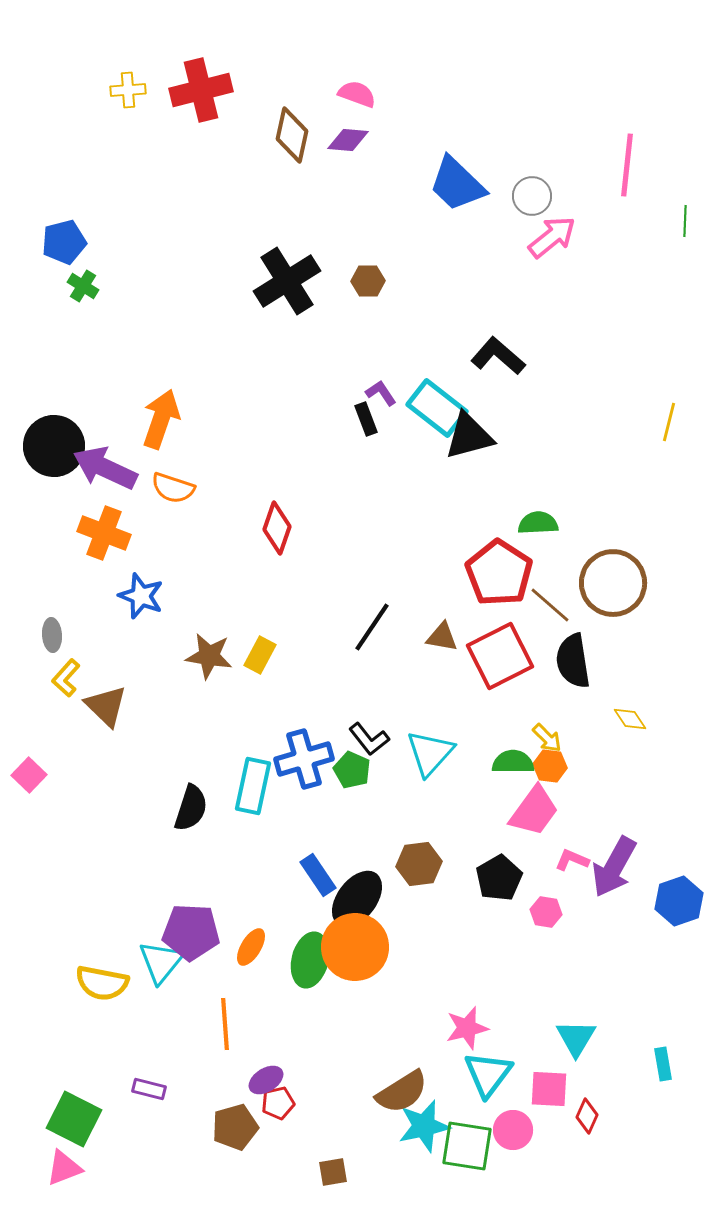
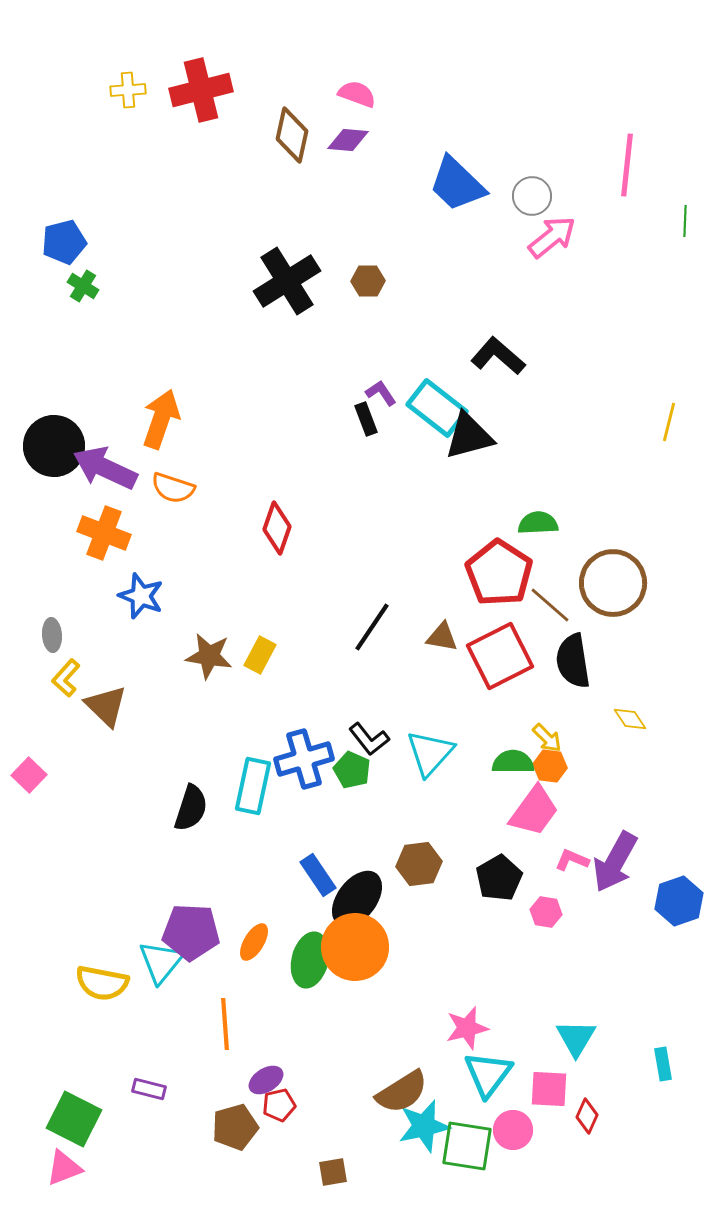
purple arrow at (614, 867): moved 1 px right, 5 px up
orange ellipse at (251, 947): moved 3 px right, 5 px up
red pentagon at (278, 1103): moved 1 px right, 2 px down
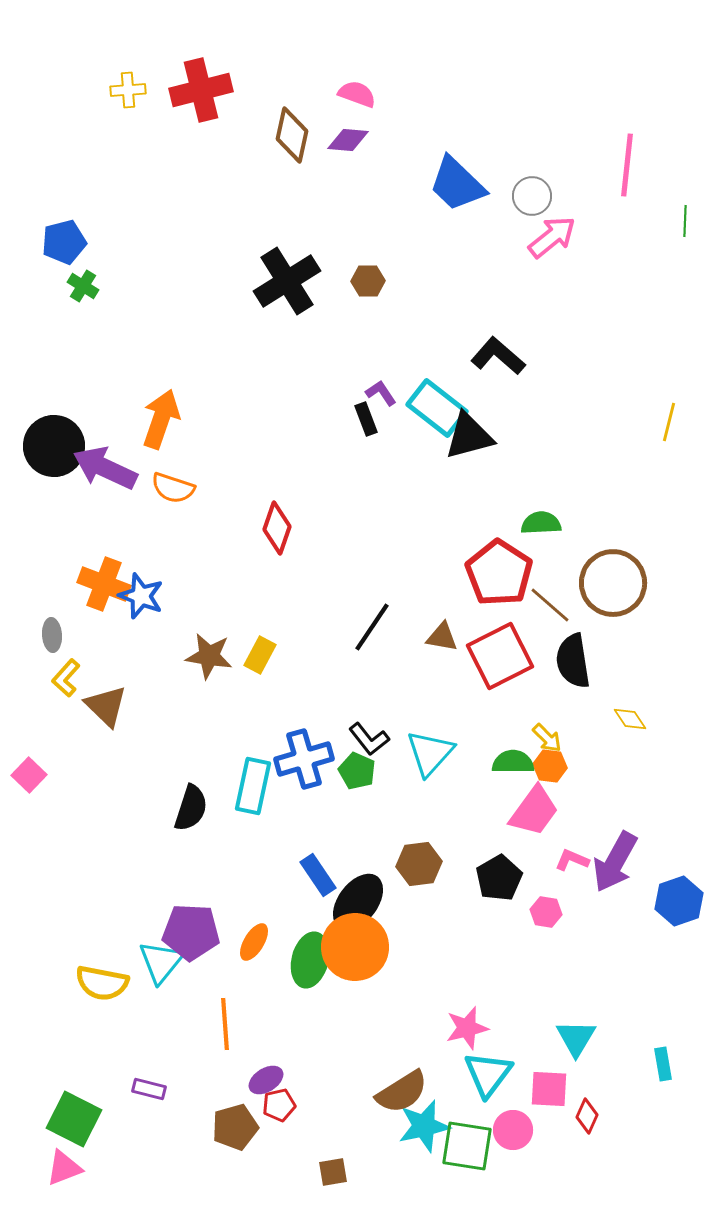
green semicircle at (538, 523): moved 3 px right
orange cross at (104, 533): moved 51 px down
green pentagon at (352, 770): moved 5 px right, 1 px down
black ellipse at (357, 899): moved 1 px right, 3 px down
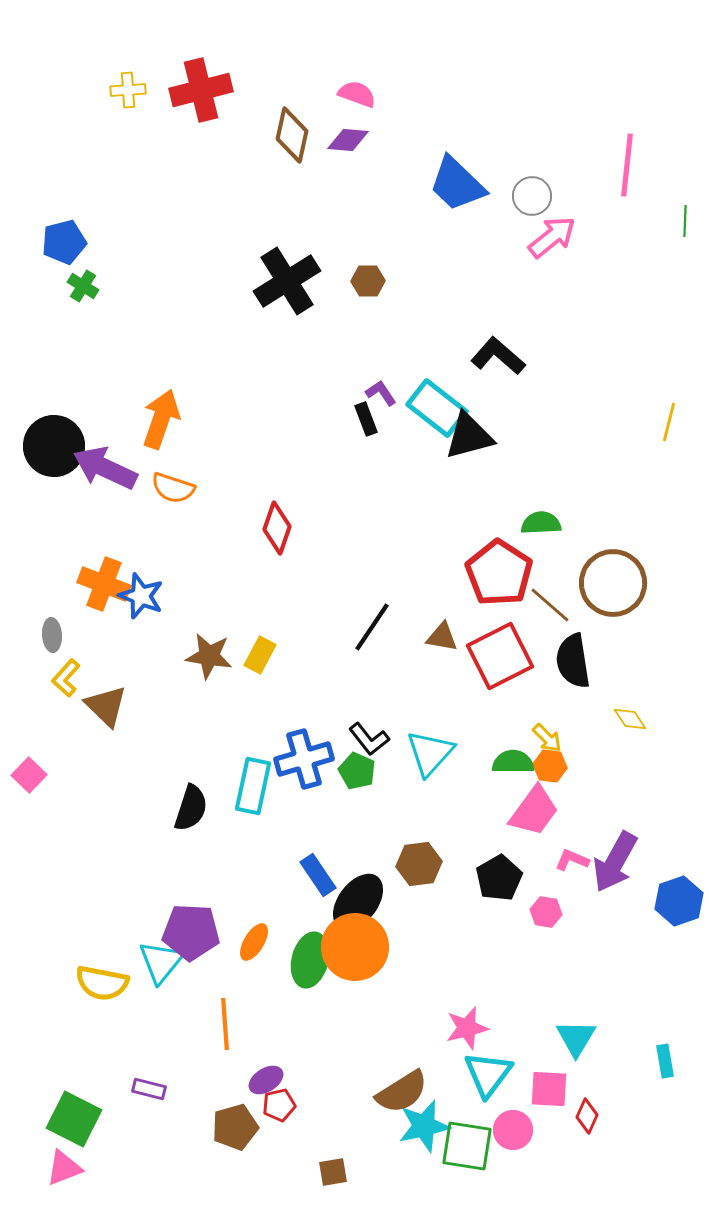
cyan rectangle at (663, 1064): moved 2 px right, 3 px up
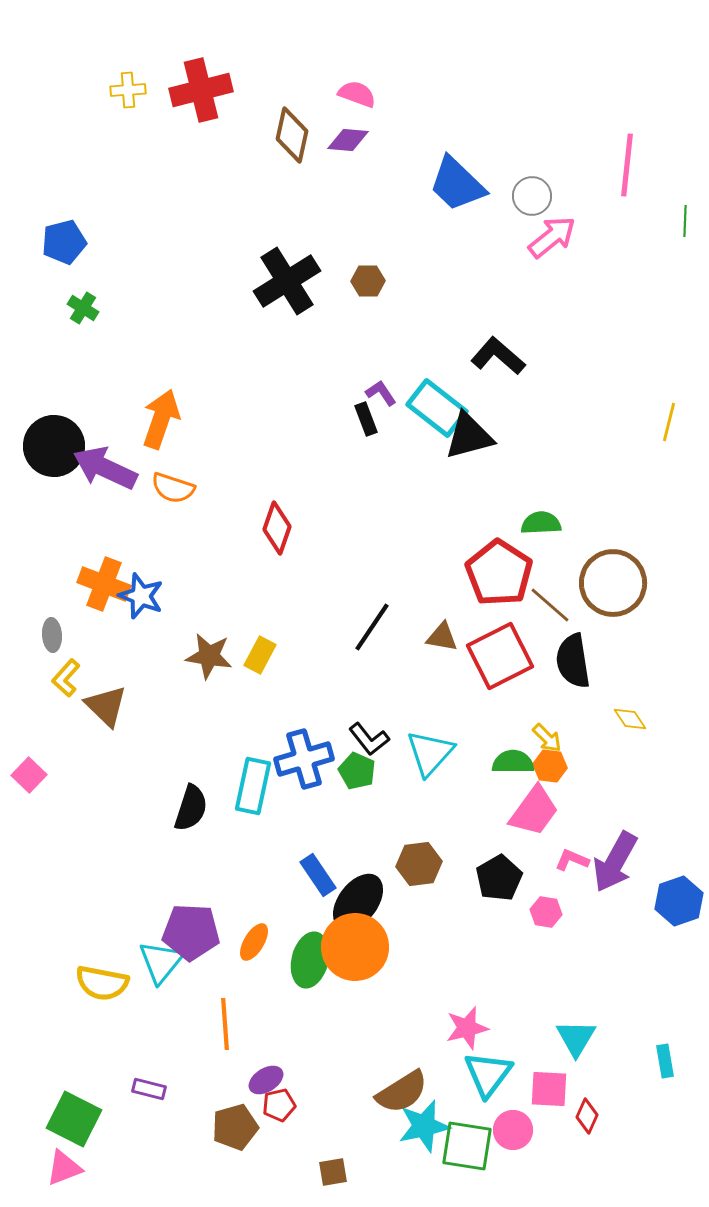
green cross at (83, 286): moved 22 px down
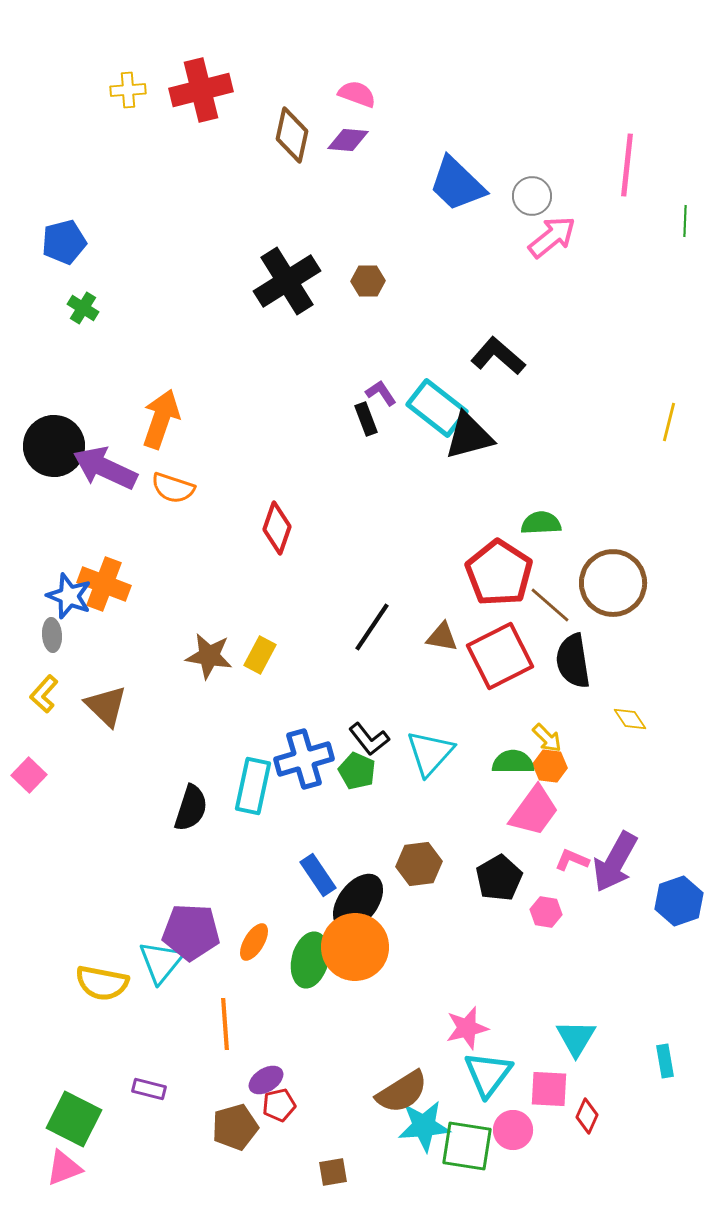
blue star at (141, 596): moved 72 px left
yellow L-shape at (66, 678): moved 22 px left, 16 px down
cyan star at (424, 1126): rotated 8 degrees clockwise
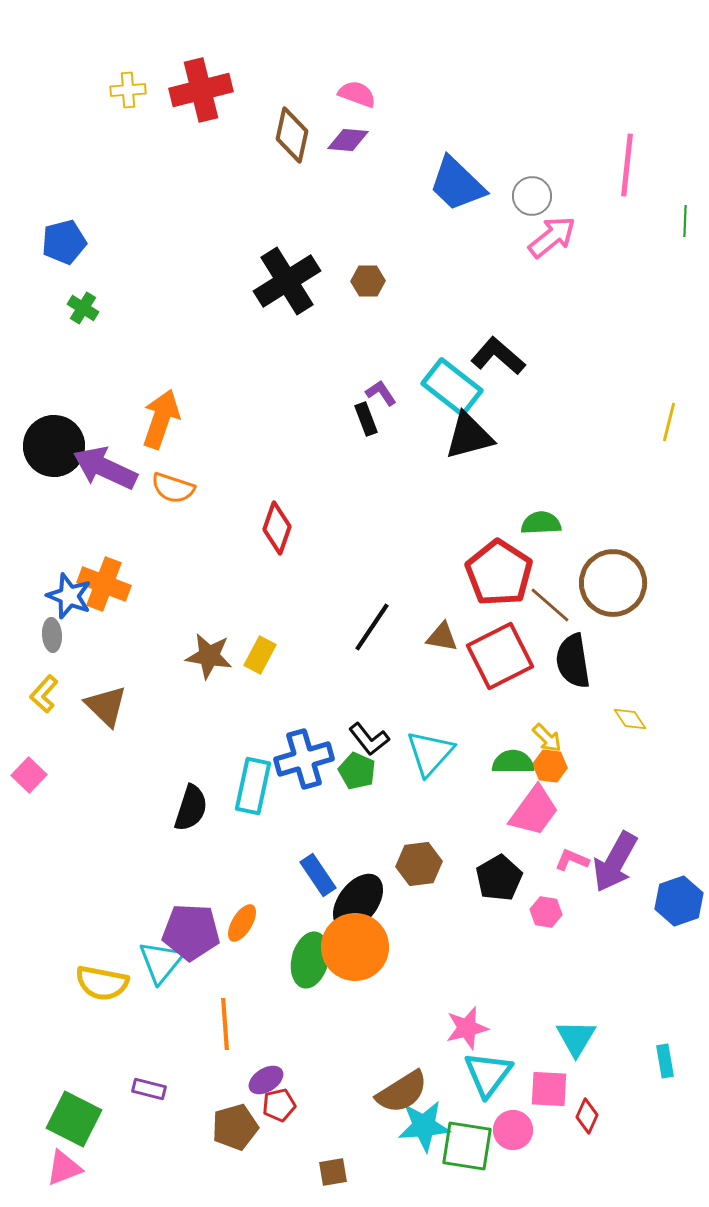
cyan rectangle at (437, 408): moved 15 px right, 21 px up
orange ellipse at (254, 942): moved 12 px left, 19 px up
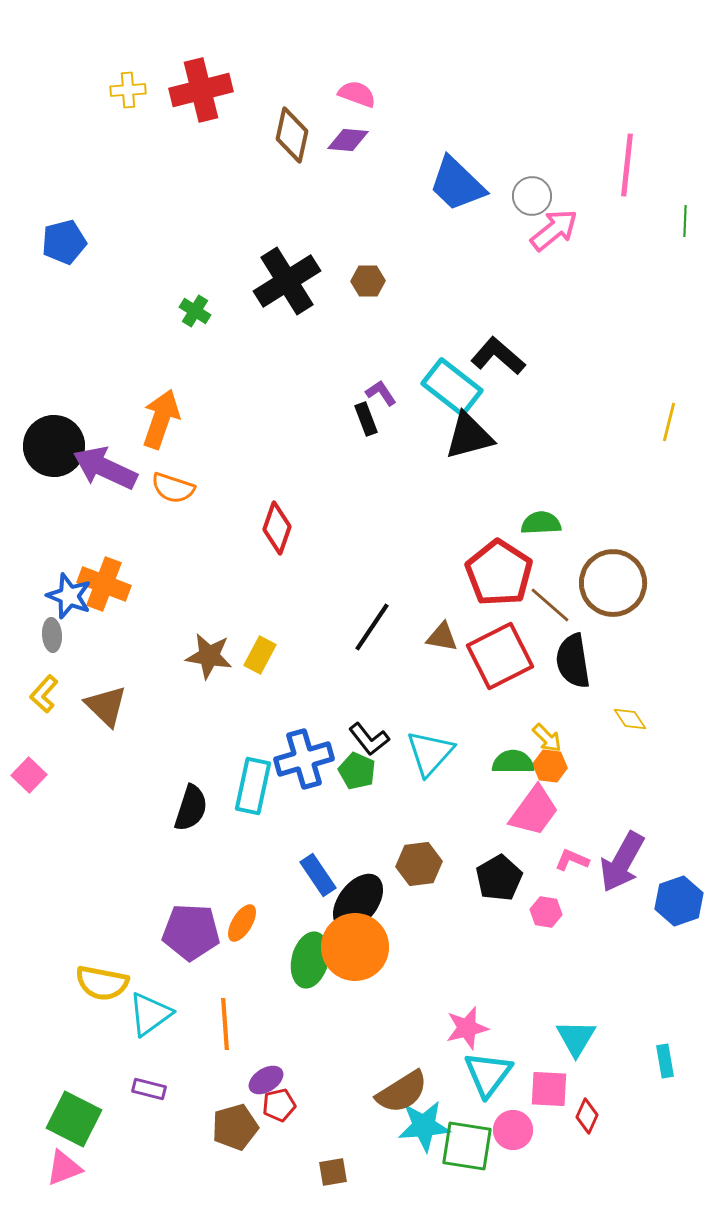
pink arrow at (552, 237): moved 2 px right, 7 px up
green cross at (83, 308): moved 112 px right, 3 px down
purple arrow at (615, 862): moved 7 px right
cyan triangle at (161, 962): moved 11 px left, 52 px down; rotated 15 degrees clockwise
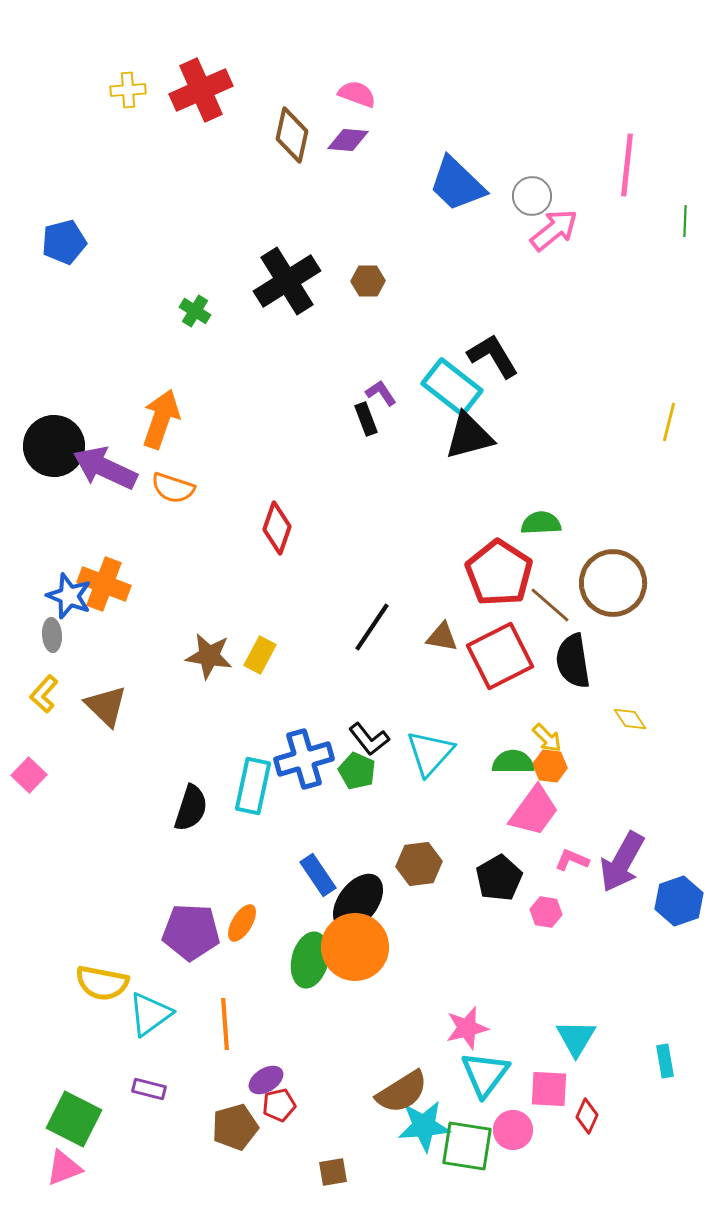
red cross at (201, 90): rotated 10 degrees counterclockwise
black L-shape at (498, 356): moved 5 px left; rotated 18 degrees clockwise
cyan triangle at (488, 1074): moved 3 px left
